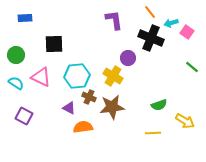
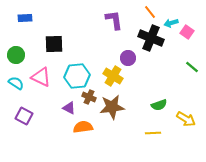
yellow arrow: moved 1 px right, 2 px up
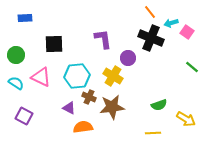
purple L-shape: moved 11 px left, 19 px down
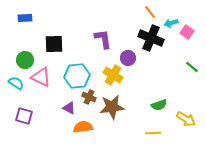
green circle: moved 9 px right, 5 px down
yellow cross: moved 1 px up
purple square: rotated 12 degrees counterclockwise
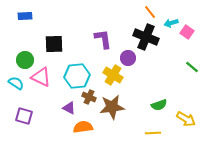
blue rectangle: moved 2 px up
black cross: moved 5 px left, 1 px up
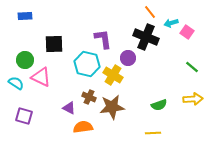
cyan hexagon: moved 10 px right, 12 px up; rotated 20 degrees clockwise
yellow arrow: moved 7 px right, 20 px up; rotated 36 degrees counterclockwise
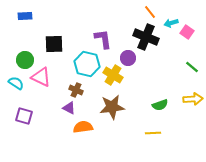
brown cross: moved 13 px left, 7 px up
green semicircle: moved 1 px right
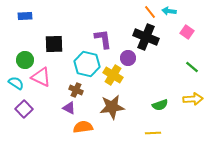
cyan arrow: moved 2 px left, 12 px up; rotated 24 degrees clockwise
purple square: moved 7 px up; rotated 30 degrees clockwise
